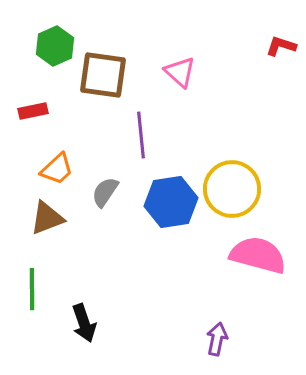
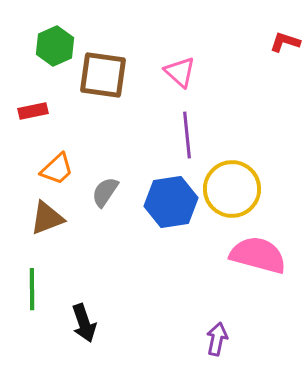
red L-shape: moved 4 px right, 4 px up
purple line: moved 46 px right
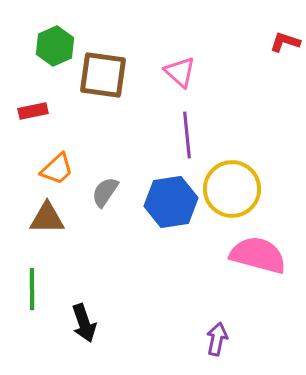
brown triangle: rotated 21 degrees clockwise
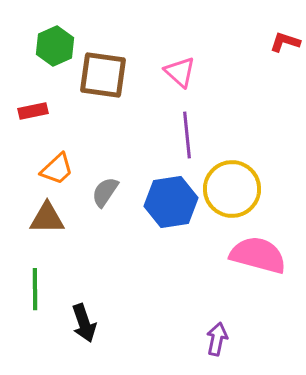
green line: moved 3 px right
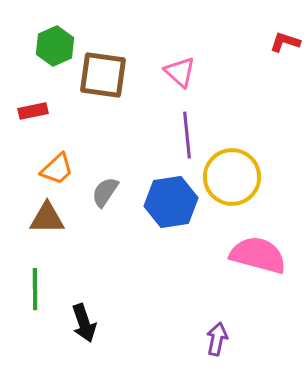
yellow circle: moved 12 px up
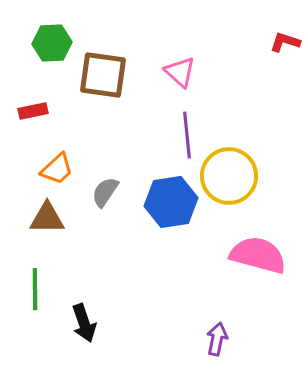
green hexagon: moved 3 px left, 3 px up; rotated 21 degrees clockwise
yellow circle: moved 3 px left, 1 px up
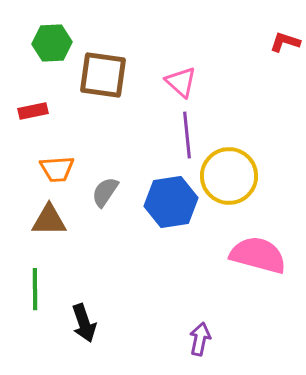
pink triangle: moved 1 px right, 10 px down
orange trapezoid: rotated 39 degrees clockwise
brown triangle: moved 2 px right, 2 px down
purple arrow: moved 17 px left
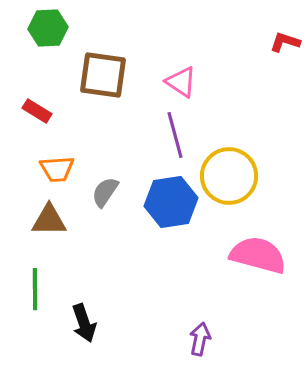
green hexagon: moved 4 px left, 15 px up
pink triangle: rotated 8 degrees counterclockwise
red rectangle: moved 4 px right; rotated 44 degrees clockwise
purple line: moved 12 px left; rotated 9 degrees counterclockwise
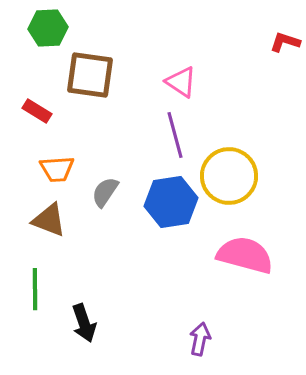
brown square: moved 13 px left
brown triangle: rotated 21 degrees clockwise
pink semicircle: moved 13 px left
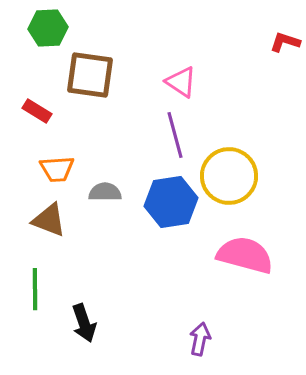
gray semicircle: rotated 56 degrees clockwise
